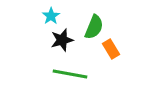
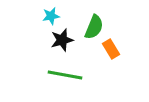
cyan star: rotated 24 degrees clockwise
green line: moved 5 px left, 1 px down
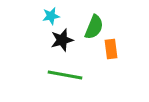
orange rectangle: rotated 24 degrees clockwise
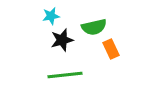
green semicircle: rotated 55 degrees clockwise
orange rectangle: rotated 18 degrees counterclockwise
green line: rotated 16 degrees counterclockwise
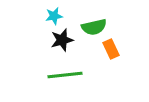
cyan star: moved 3 px right
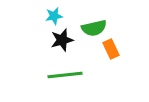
green semicircle: moved 1 px down
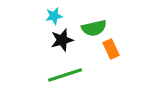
green line: rotated 12 degrees counterclockwise
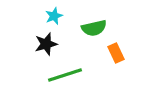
cyan star: rotated 12 degrees counterclockwise
black star: moved 16 px left, 4 px down
orange rectangle: moved 5 px right, 4 px down
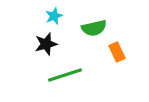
orange rectangle: moved 1 px right, 1 px up
